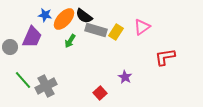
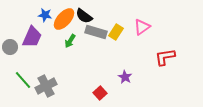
gray rectangle: moved 2 px down
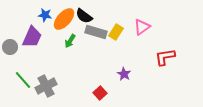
purple star: moved 1 px left, 3 px up
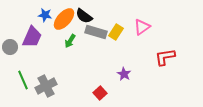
green line: rotated 18 degrees clockwise
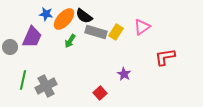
blue star: moved 1 px right, 1 px up
green line: rotated 36 degrees clockwise
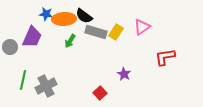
orange ellipse: rotated 45 degrees clockwise
